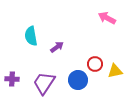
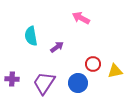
pink arrow: moved 26 px left
red circle: moved 2 px left
blue circle: moved 3 px down
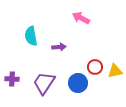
purple arrow: moved 2 px right; rotated 32 degrees clockwise
red circle: moved 2 px right, 3 px down
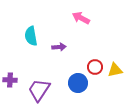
yellow triangle: moved 1 px up
purple cross: moved 2 px left, 1 px down
purple trapezoid: moved 5 px left, 7 px down
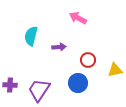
pink arrow: moved 3 px left
cyan semicircle: rotated 24 degrees clockwise
red circle: moved 7 px left, 7 px up
purple cross: moved 5 px down
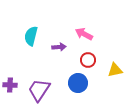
pink arrow: moved 6 px right, 16 px down
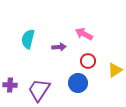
cyan semicircle: moved 3 px left, 3 px down
red circle: moved 1 px down
yellow triangle: rotated 21 degrees counterclockwise
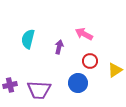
purple arrow: rotated 72 degrees counterclockwise
red circle: moved 2 px right
purple cross: rotated 16 degrees counterclockwise
purple trapezoid: rotated 120 degrees counterclockwise
